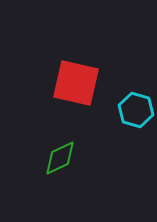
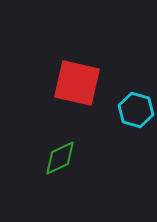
red square: moved 1 px right
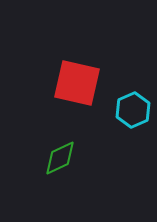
cyan hexagon: moved 3 px left; rotated 20 degrees clockwise
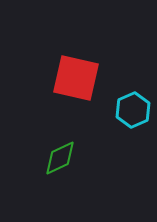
red square: moved 1 px left, 5 px up
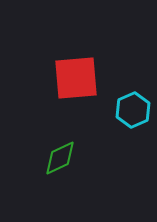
red square: rotated 18 degrees counterclockwise
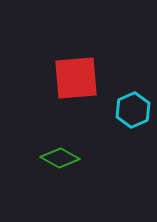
green diamond: rotated 54 degrees clockwise
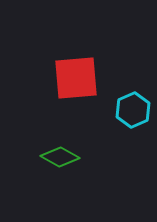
green diamond: moved 1 px up
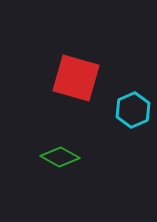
red square: rotated 21 degrees clockwise
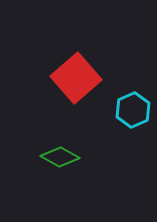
red square: rotated 33 degrees clockwise
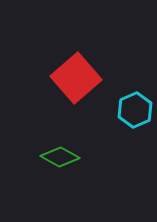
cyan hexagon: moved 2 px right
